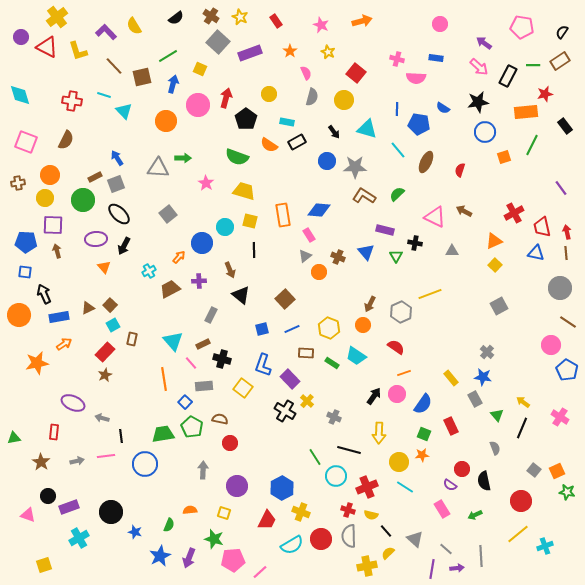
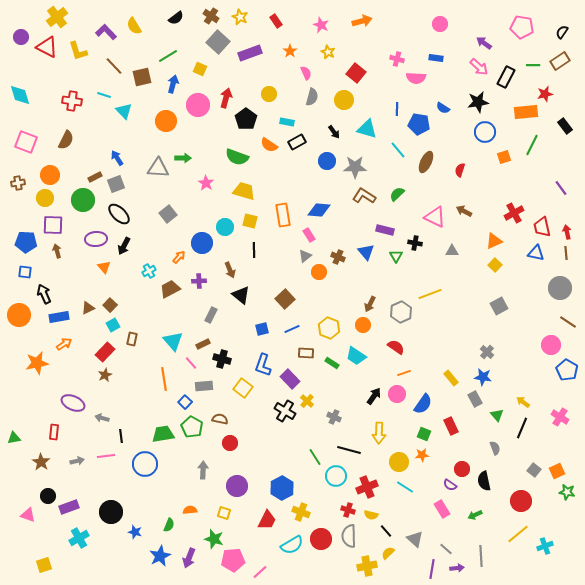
black rectangle at (508, 76): moved 2 px left, 1 px down
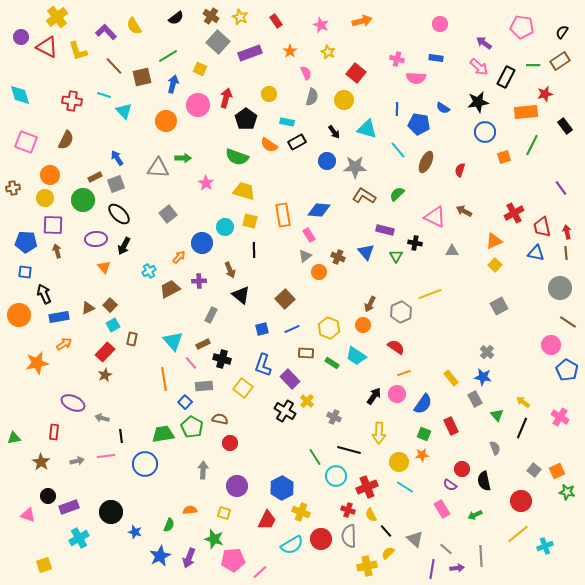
brown cross at (18, 183): moved 5 px left, 5 px down
yellow semicircle at (371, 515): rotated 48 degrees clockwise
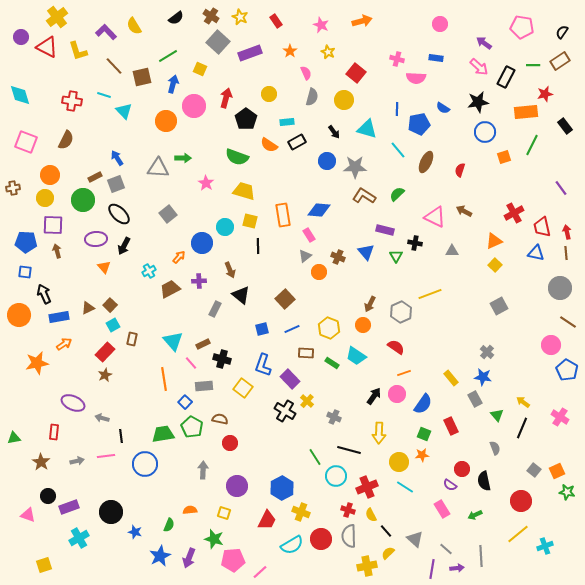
pink circle at (198, 105): moved 4 px left, 1 px down
cyan rectangle at (287, 122): rotated 16 degrees counterclockwise
blue pentagon at (419, 124): rotated 20 degrees counterclockwise
black line at (254, 250): moved 4 px right, 4 px up
gray rectangle at (211, 315): moved 4 px right, 6 px up
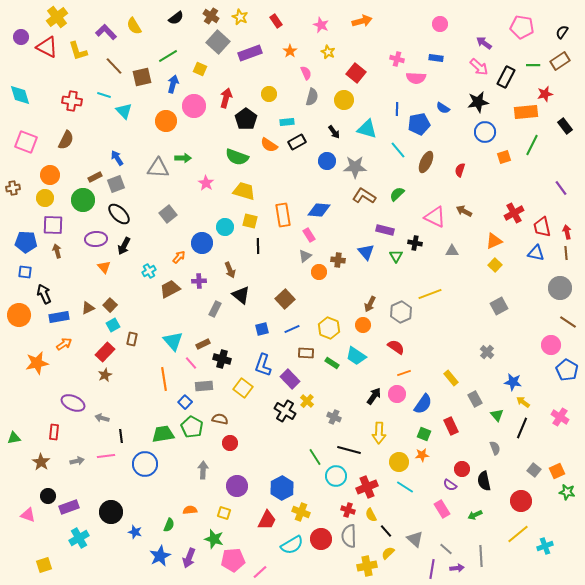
brown cross at (338, 257): moved 3 px down; rotated 16 degrees counterclockwise
blue star at (483, 377): moved 30 px right, 5 px down
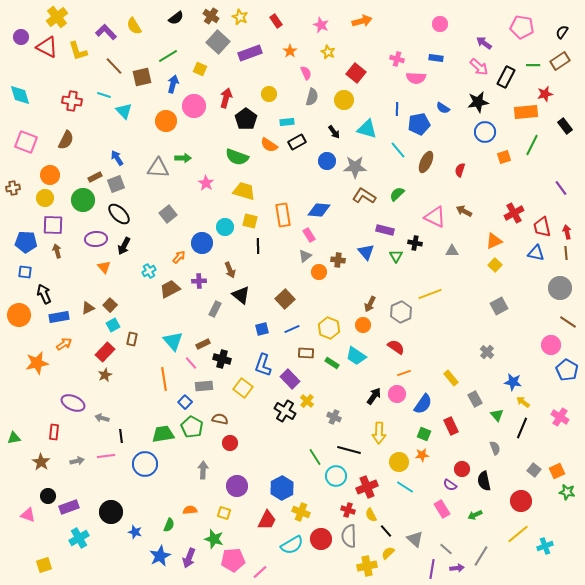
gray line at (481, 556): rotated 35 degrees clockwise
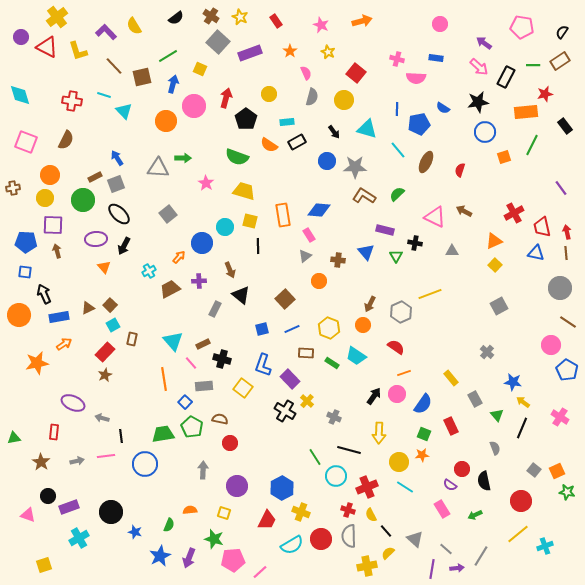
orange circle at (319, 272): moved 9 px down
